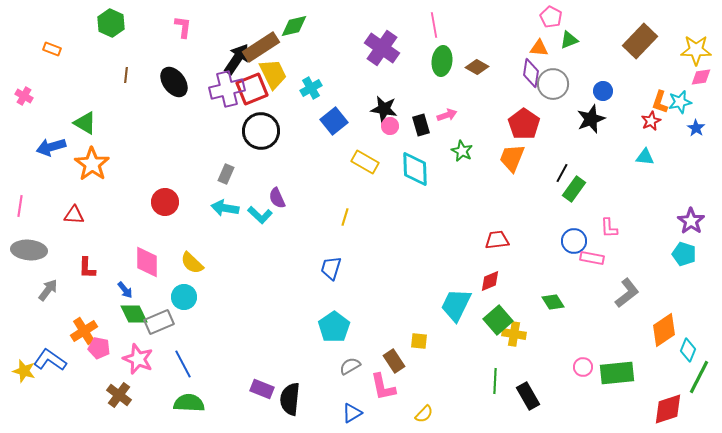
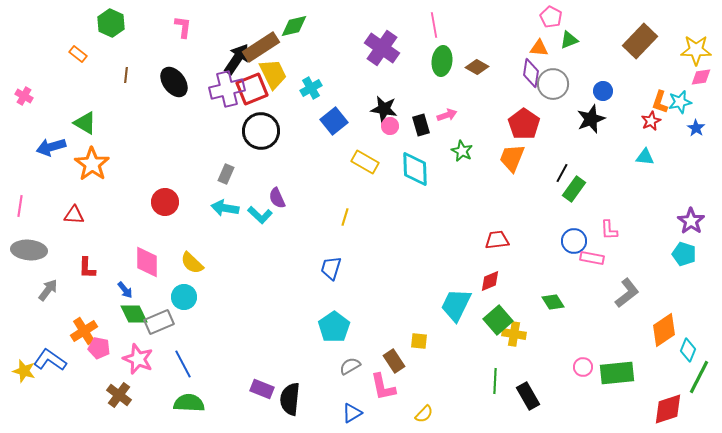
orange rectangle at (52, 49): moved 26 px right, 5 px down; rotated 18 degrees clockwise
pink L-shape at (609, 228): moved 2 px down
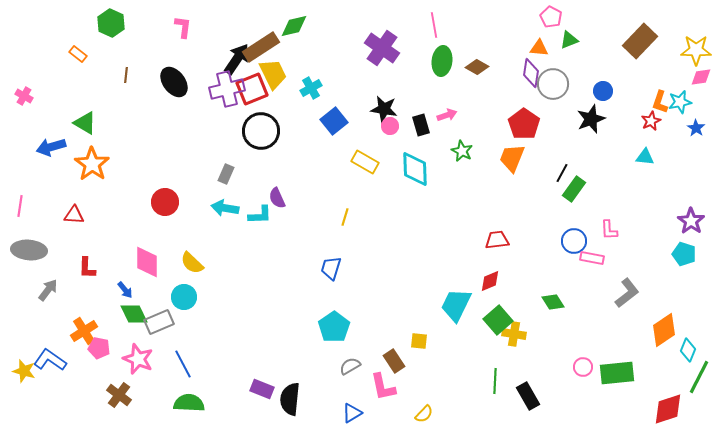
cyan L-shape at (260, 215): rotated 45 degrees counterclockwise
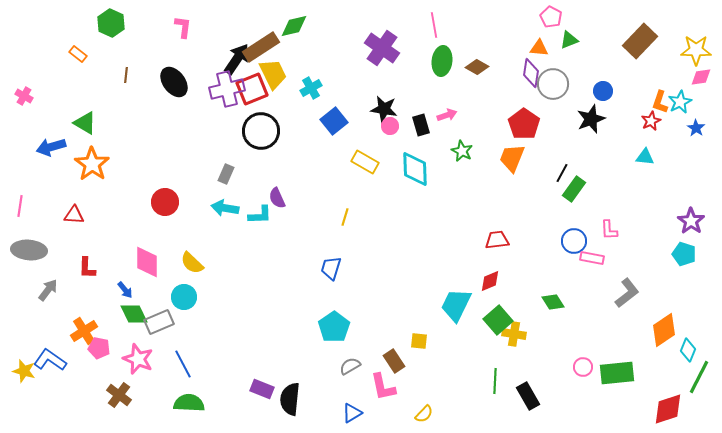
cyan star at (680, 102): rotated 15 degrees counterclockwise
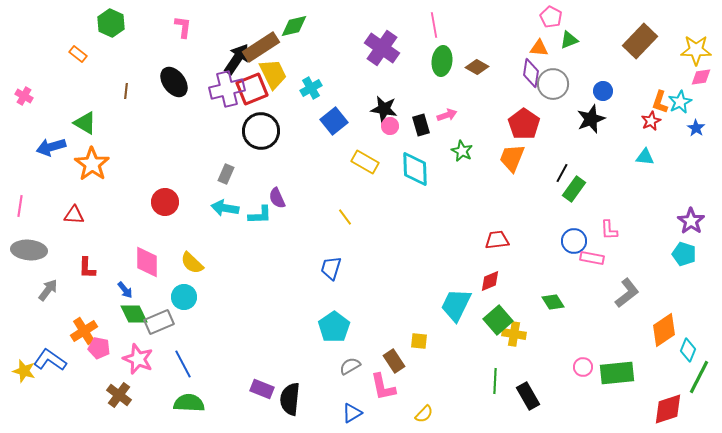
brown line at (126, 75): moved 16 px down
yellow line at (345, 217): rotated 54 degrees counterclockwise
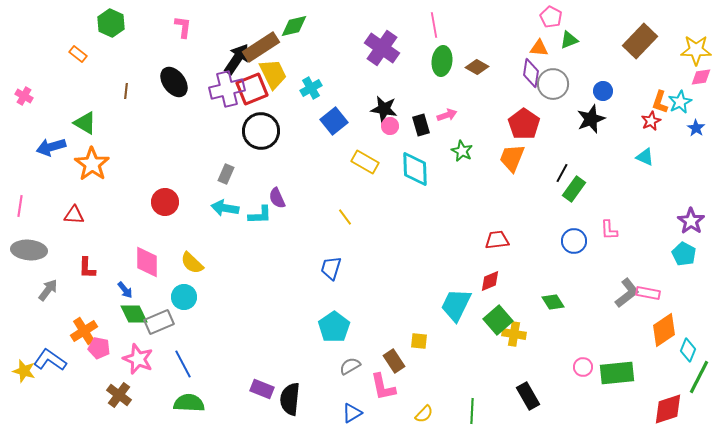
cyan triangle at (645, 157): rotated 18 degrees clockwise
cyan pentagon at (684, 254): rotated 10 degrees clockwise
pink rectangle at (592, 258): moved 56 px right, 35 px down
green line at (495, 381): moved 23 px left, 30 px down
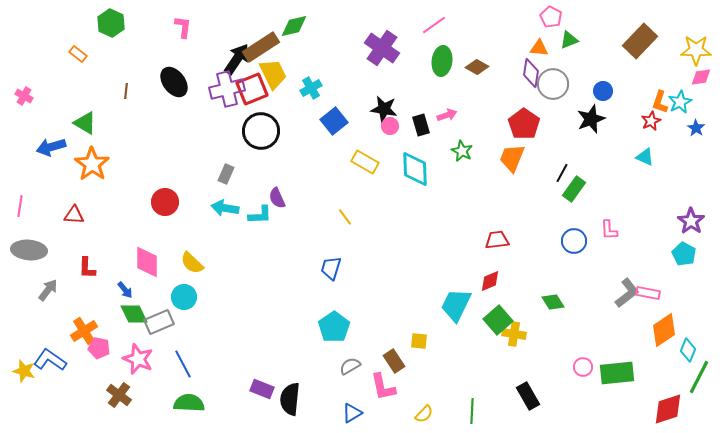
pink line at (434, 25): rotated 65 degrees clockwise
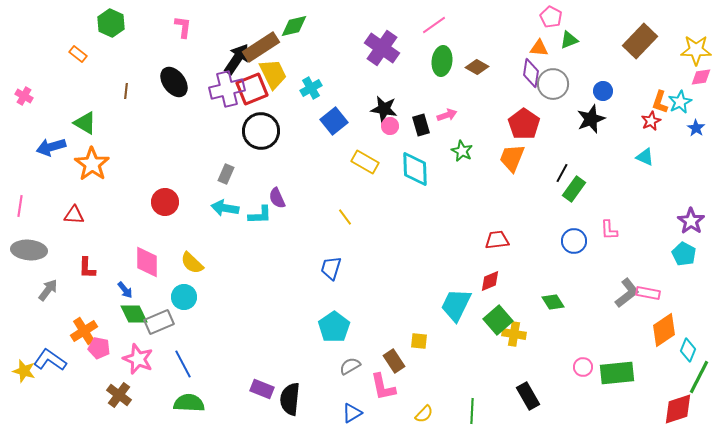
red diamond at (668, 409): moved 10 px right
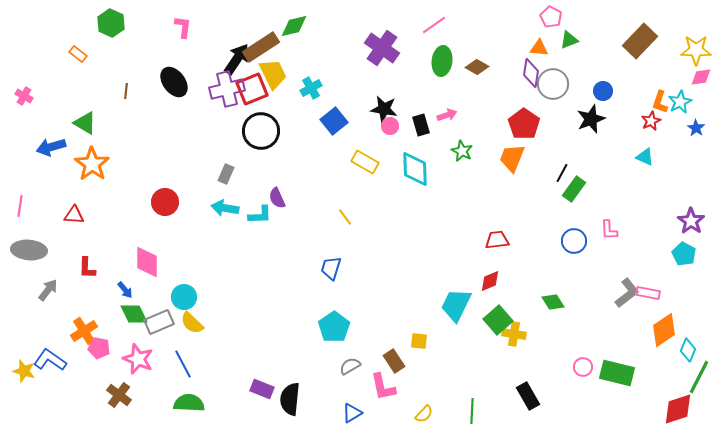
yellow semicircle at (192, 263): moved 60 px down
green rectangle at (617, 373): rotated 20 degrees clockwise
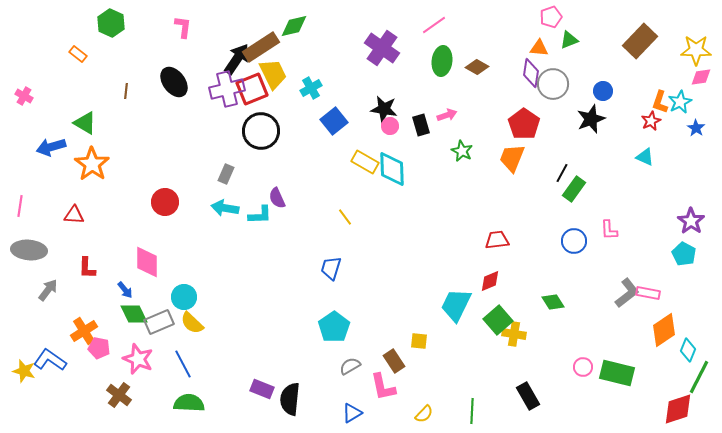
pink pentagon at (551, 17): rotated 25 degrees clockwise
cyan diamond at (415, 169): moved 23 px left
